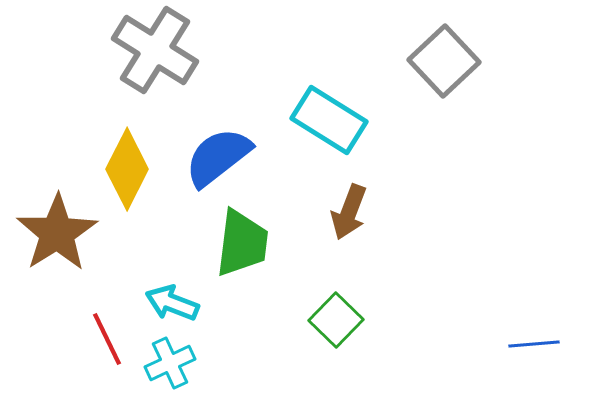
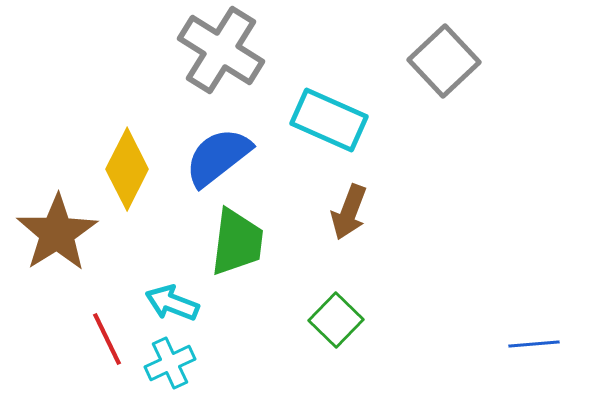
gray cross: moved 66 px right
cyan rectangle: rotated 8 degrees counterclockwise
green trapezoid: moved 5 px left, 1 px up
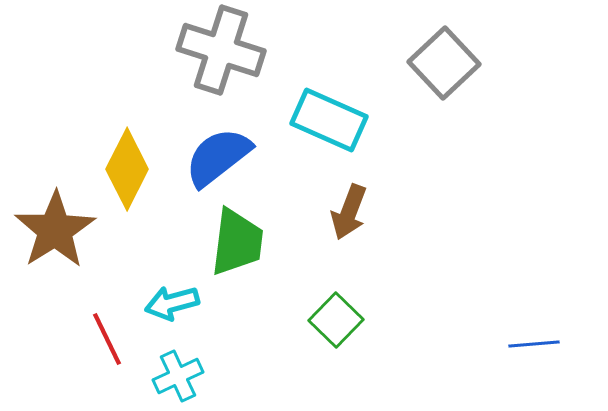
gray cross: rotated 14 degrees counterclockwise
gray square: moved 2 px down
brown star: moved 2 px left, 3 px up
cyan arrow: rotated 36 degrees counterclockwise
cyan cross: moved 8 px right, 13 px down
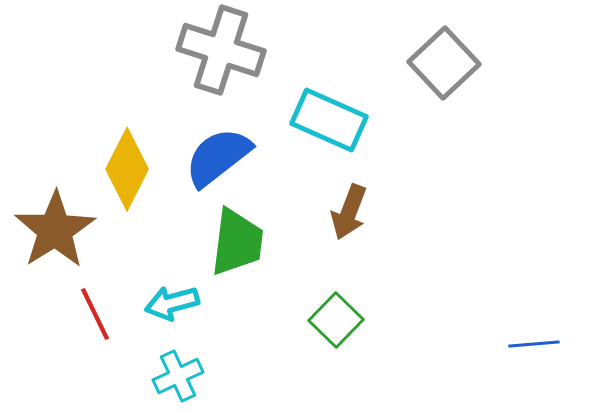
red line: moved 12 px left, 25 px up
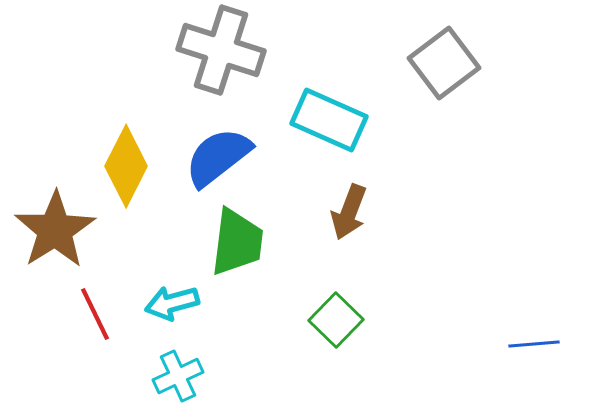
gray square: rotated 6 degrees clockwise
yellow diamond: moved 1 px left, 3 px up
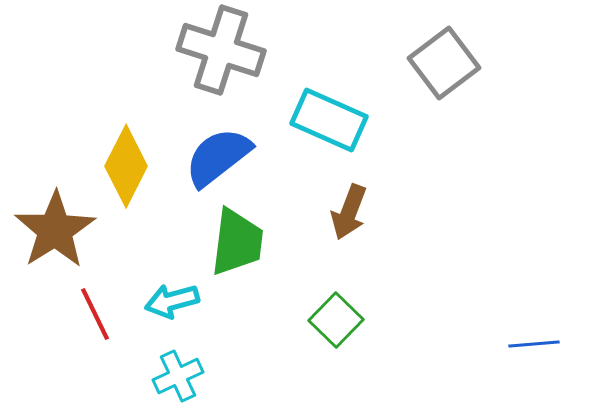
cyan arrow: moved 2 px up
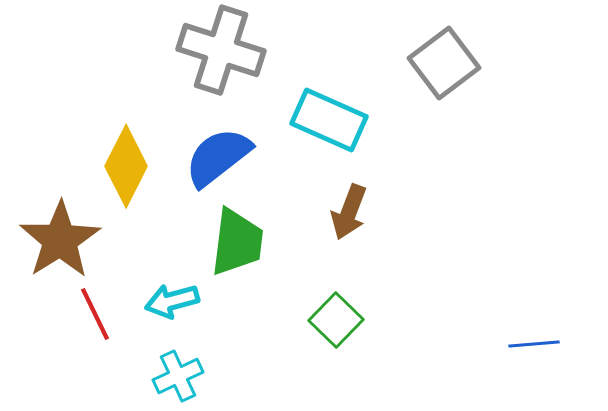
brown star: moved 5 px right, 10 px down
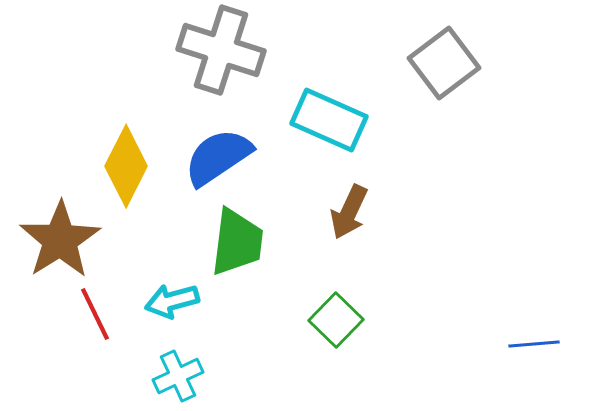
blue semicircle: rotated 4 degrees clockwise
brown arrow: rotated 4 degrees clockwise
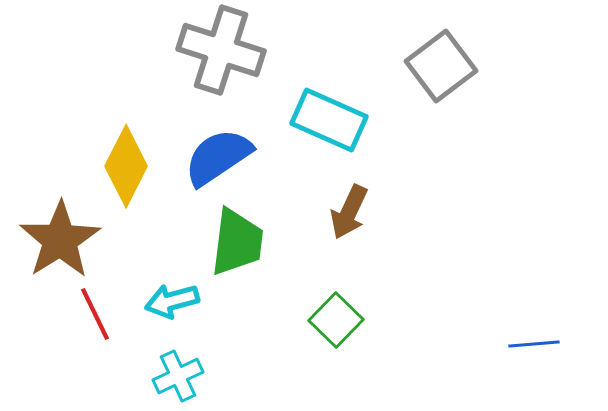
gray square: moved 3 px left, 3 px down
